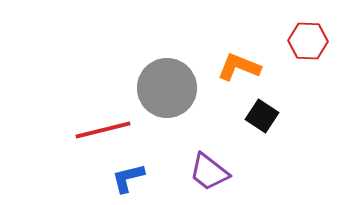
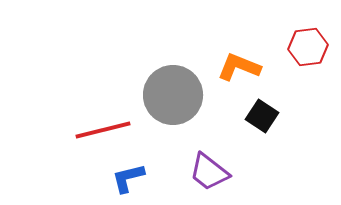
red hexagon: moved 6 px down; rotated 9 degrees counterclockwise
gray circle: moved 6 px right, 7 px down
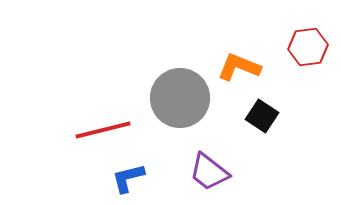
gray circle: moved 7 px right, 3 px down
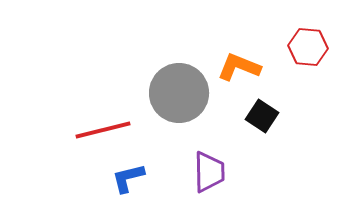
red hexagon: rotated 12 degrees clockwise
gray circle: moved 1 px left, 5 px up
purple trapezoid: rotated 129 degrees counterclockwise
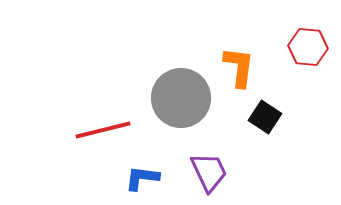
orange L-shape: rotated 75 degrees clockwise
gray circle: moved 2 px right, 5 px down
black square: moved 3 px right, 1 px down
purple trapezoid: rotated 24 degrees counterclockwise
blue L-shape: moved 14 px right; rotated 21 degrees clockwise
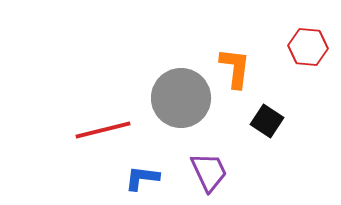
orange L-shape: moved 4 px left, 1 px down
black square: moved 2 px right, 4 px down
